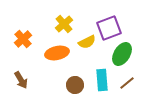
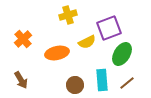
yellow cross: moved 4 px right, 9 px up; rotated 24 degrees clockwise
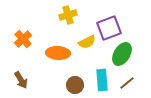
orange ellipse: moved 1 px right; rotated 15 degrees clockwise
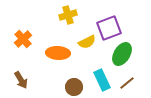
cyan rectangle: rotated 20 degrees counterclockwise
brown circle: moved 1 px left, 2 px down
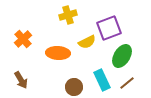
green ellipse: moved 2 px down
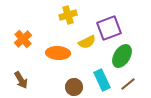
brown line: moved 1 px right, 1 px down
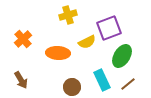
brown circle: moved 2 px left
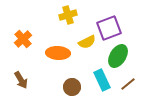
green ellipse: moved 4 px left
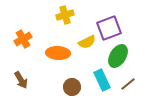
yellow cross: moved 3 px left
orange cross: rotated 12 degrees clockwise
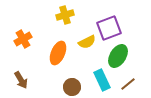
orange ellipse: rotated 70 degrees counterclockwise
